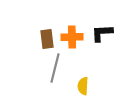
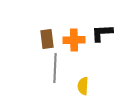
orange cross: moved 2 px right, 3 px down
gray line: rotated 12 degrees counterclockwise
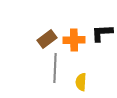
brown rectangle: rotated 60 degrees clockwise
yellow semicircle: moved 2 px left, 4 px up
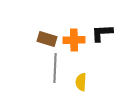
brown rectangle: rotated 54 degrees clockwise
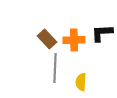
brown rectangle: rotated 30 degrees clockwise
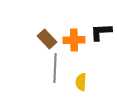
black L-shape: moved 1 px left, 1 px up
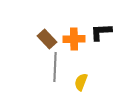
orange cross: moved 1 px up
gray line: moved 1 px up
yellow semicircle: rotated 18 degrees clockwise
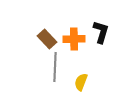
black L-shape: rotated 110 degrees clockwise
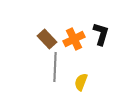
black L-shape: moved 2 px down
orange cross: rotated 25 degrees counterclockwise
